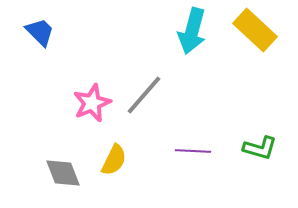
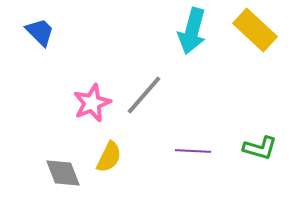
yellow semicircle: moved 5 px left, 3 px up
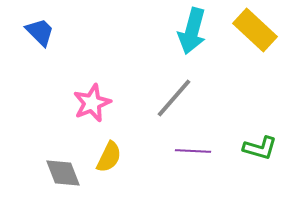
gray line: moved 30 px right, 3 px down
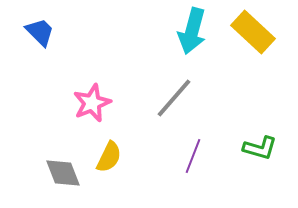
yellow rectangle: moved 2 px left, 2 px down
purple line: moved 5 px down; rotated 72 degrees counterclockwise
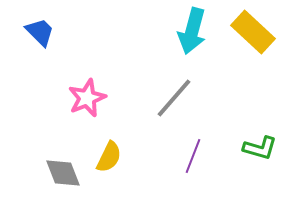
pink star: moved 5 px left, 5 px up
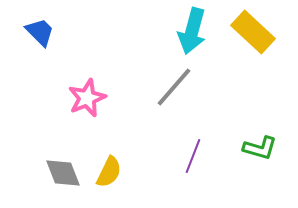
gray line: moved 11 px up
yellow semicircle: moved 15 px down
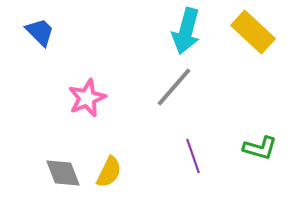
cyan arrow: moved 6 px left
purple line: rotated 40 degrees counterclockwise
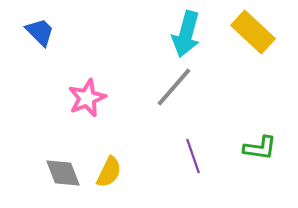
cyan arrow: moved 3 px down
green L-shape: rotated 8 degrees counterclockwise
